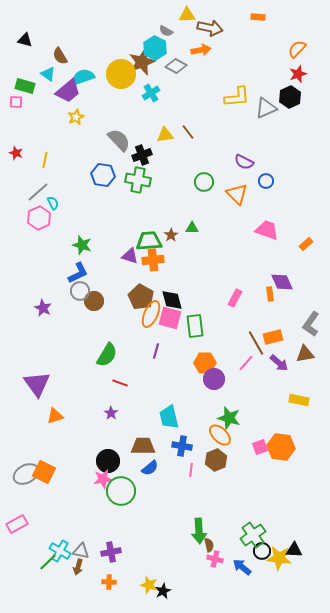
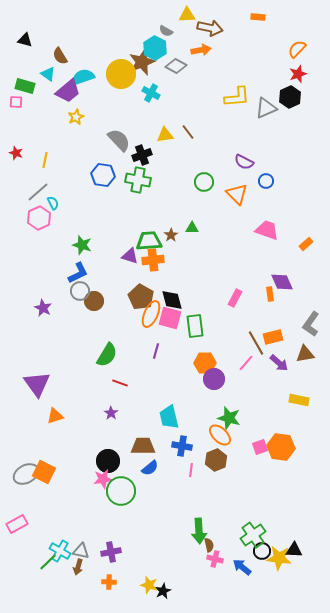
cyan cross at (151, 93): rotated 30 degrees counterclockwise
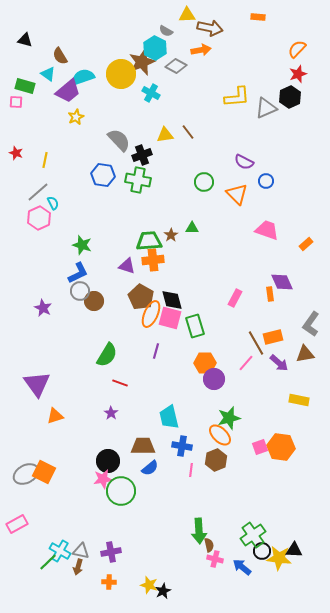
purple triangle at (130, 256): moved 3 px left, 10 px down
green rectangle at (195, 326): rotated 10 degrees counterclockwise
green star at (229, 418): rotated 30 degrees counterclockwise
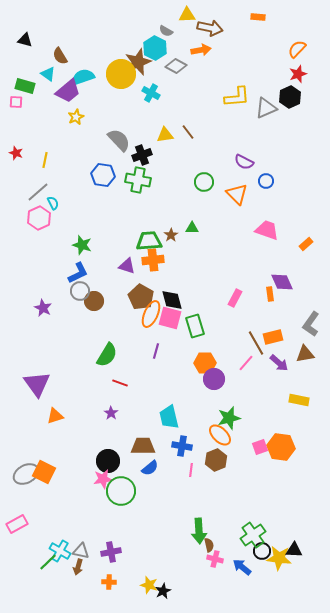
brown star at (142, 62): moved 4 px left
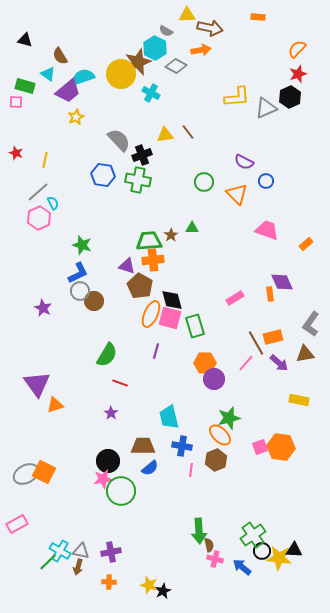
brown pentagon at (141, 297): moved 1 px left, 11 px up
pink rectangle at (235, 298): rotated 30 degrees clockwise
orange triangle at (55, 416): moved 11 px up
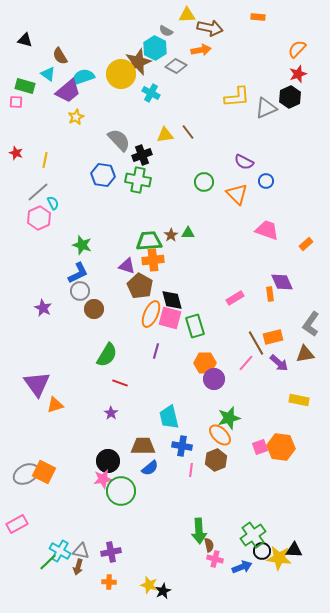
green triangle at (192, 228): moved 4 px left, 5 px down
brown circle at (94, 301): moved 8 px down
blue arrow at (242, 567): rotated 120 degrees clockwise
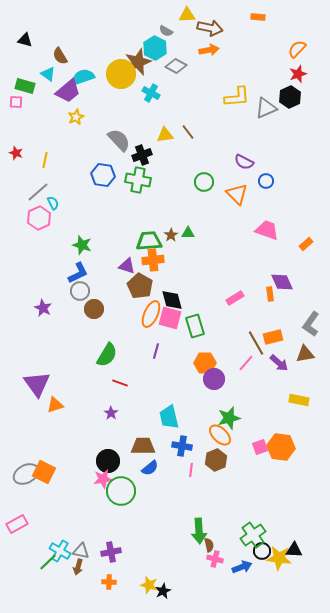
orange arrow at (201, 50): moved 8 px right
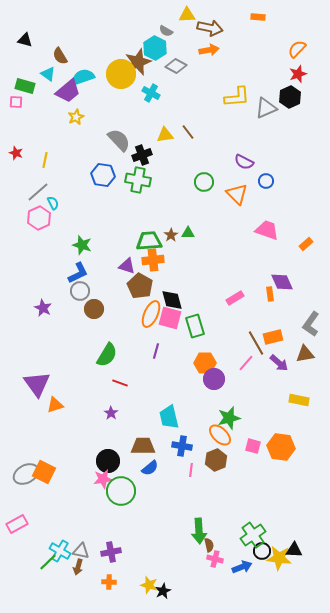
pink square at (260, 447): moved 7 px left, 1 px up; rotated 35 degrees clockwise
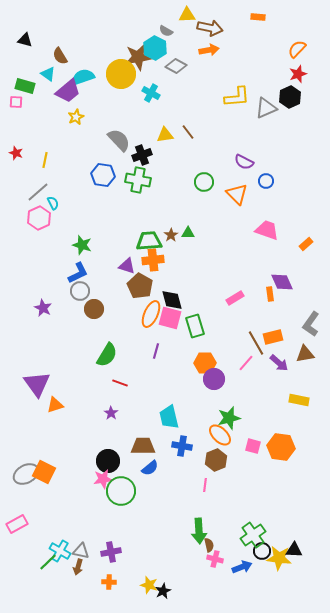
brown star at (138, 62): moved 5 px up; rotated 12 degrees clockwise
pink line at (191, 470): moved 14 px right, 15 px down
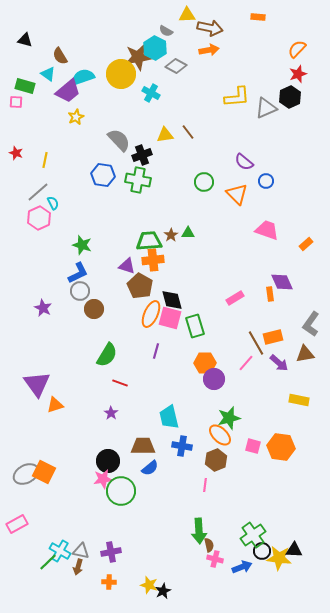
purple semicircle at (244, 162): rotated 12 degrees clockwise
